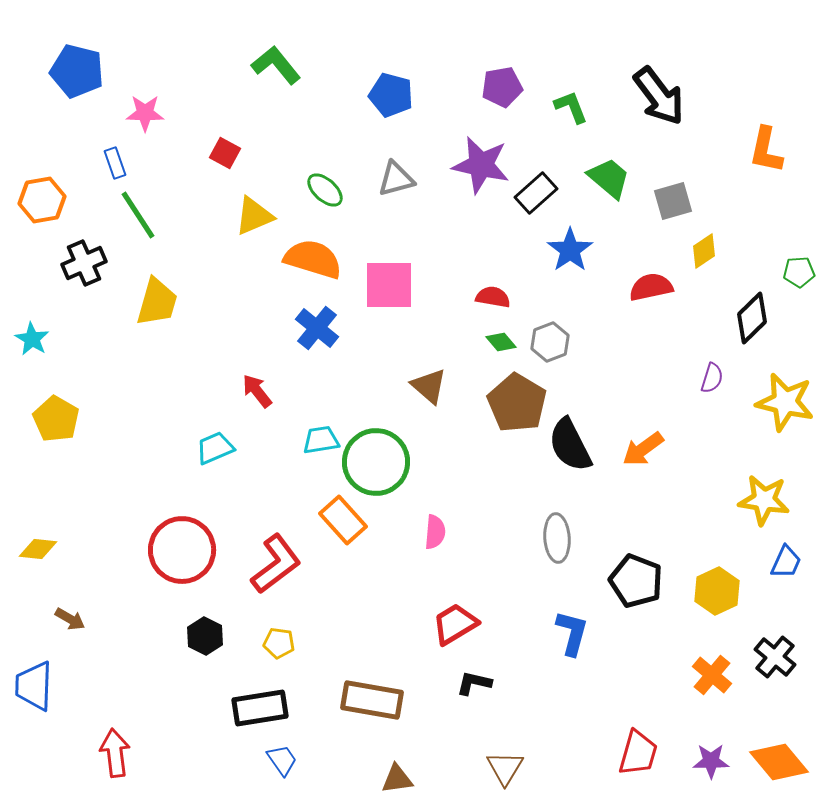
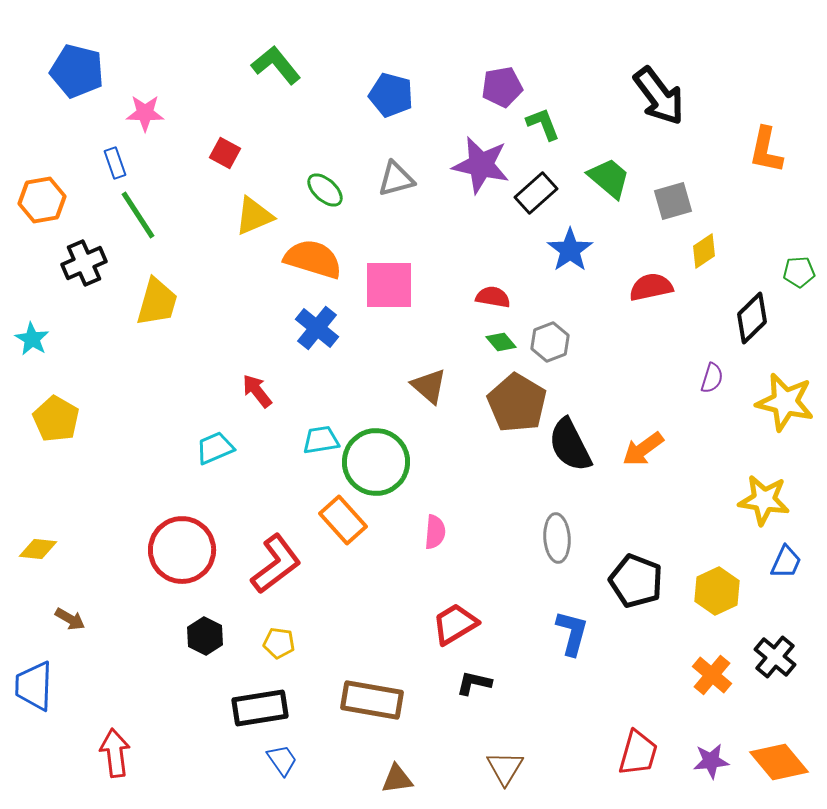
green L-shape at (571, 107): moved 28 px left, 17 px down
purple star at (711, 761): rotated 6 degrees counterclockwise
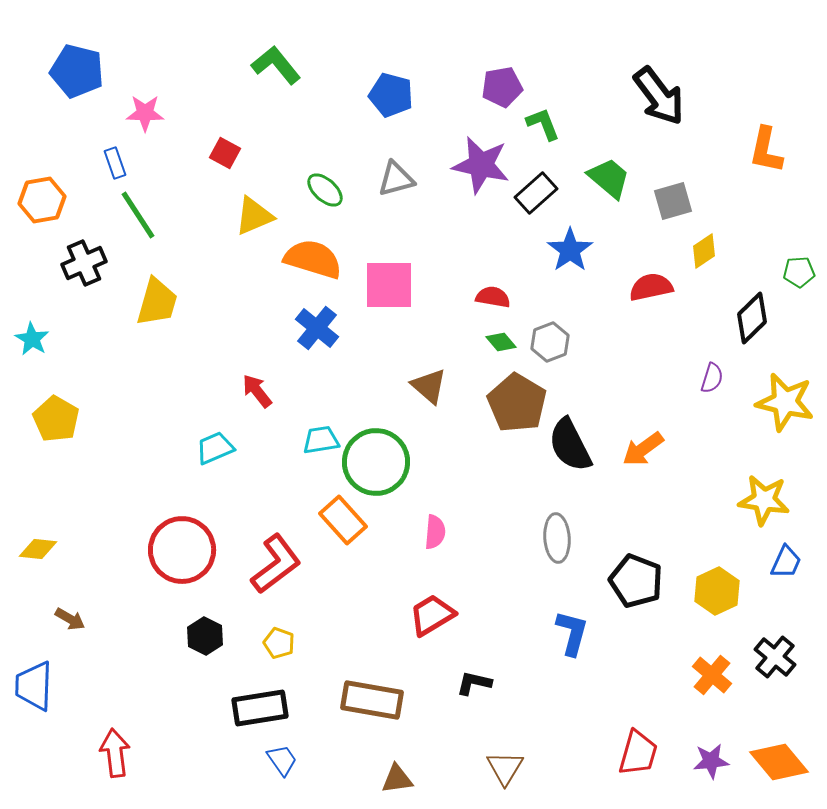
red trapezoid at (455, 624): moved 23 px left, 9 px up
yellow pentagon at (279, 643): rotated 12 degrees clockwise
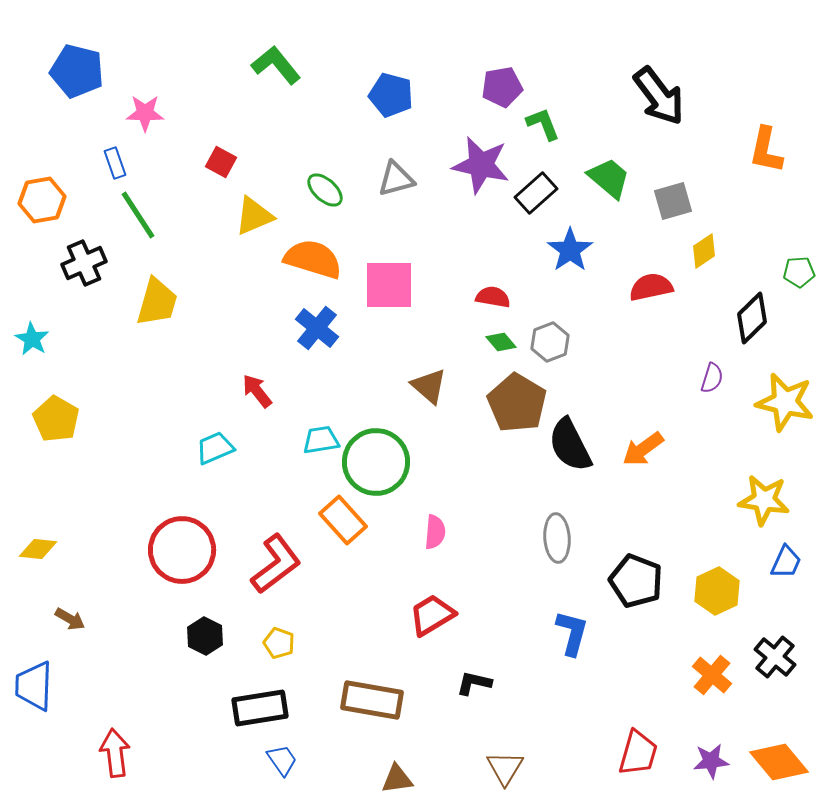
red square at (225, 153): moved 4 px left, 9 px down
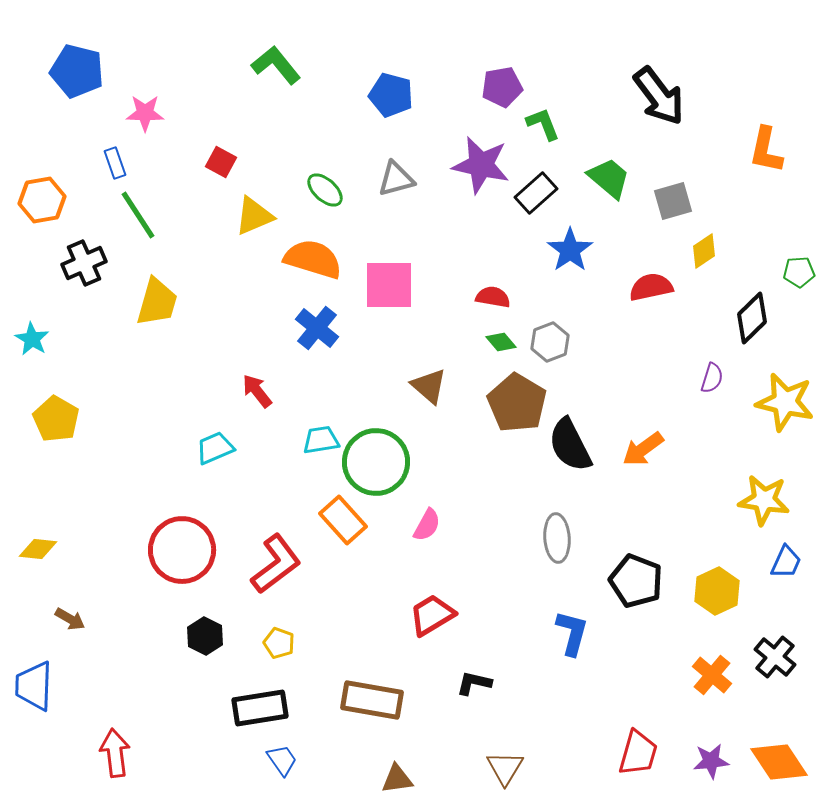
pink semicircle at (435, 532): moved 8 px left, 7 px up; rotated 24 degrees clockwise
orange diamond at (779, 762): rotated 6 degrees clockwise
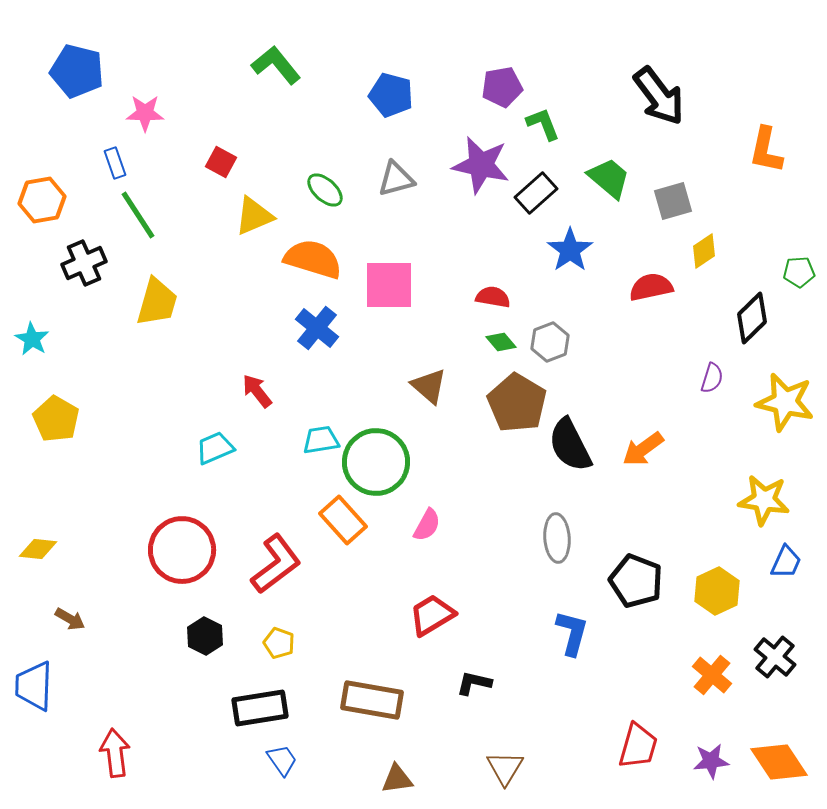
red trapezoid at (638, 753): moved 7 px up
